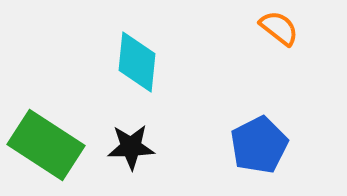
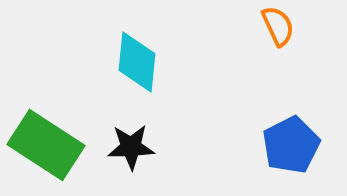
orange semicircle: moved 1 px left, 2 px up; rotated 27 degrees clockwise
blue pentagon: moved 32 px right
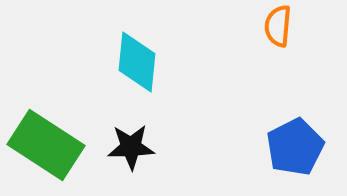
orange semicircle: rotated 150 degrees counterclockwise
blue pentagon: moved 4 px right, 2 px down
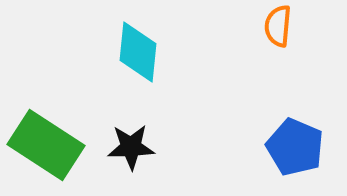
cyan diamond: moved 1 px right, 10 px up
blue pentagon: rotated 22 degrees counterclockwise
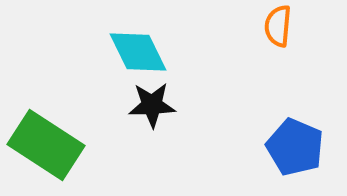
cyan diamond: rotated 32 degrees counterclockwise
black star: moved 21 px right, 42 px up
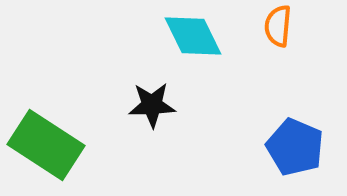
cyan diamond: moved 55 px right, 16 px up
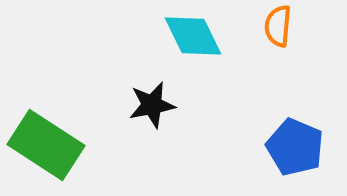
black star: rotated 9 degrees counterclockwise
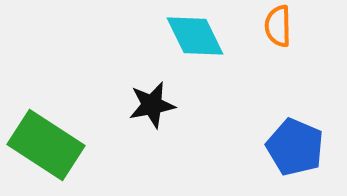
orange semicircle: rotated 6 degrees counterclockwise
cyan diamond: moved 2 px right
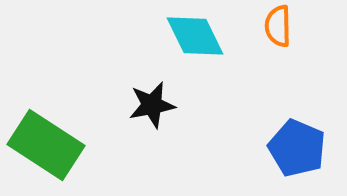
blue pentagon: moved 2 px right, 1 px down
